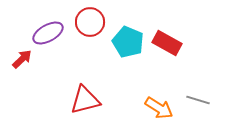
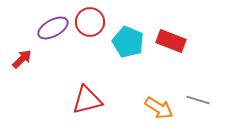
purple ellipse: moved 5 px right, 5 px up
red rectangle: moved 4 px right, 2 px up; rotated 8 degrees counterclockwise
red triangle: moved 2 px right
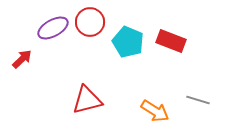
orange arrow: moved 4 px left, 3 px down
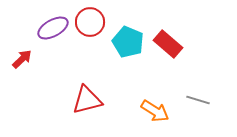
red rectangle: moved 3 px left, 3 px down; rotated 20 degrees clockwise
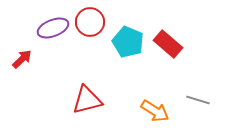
purple ellipse: rotated 8 degrees clockwise
